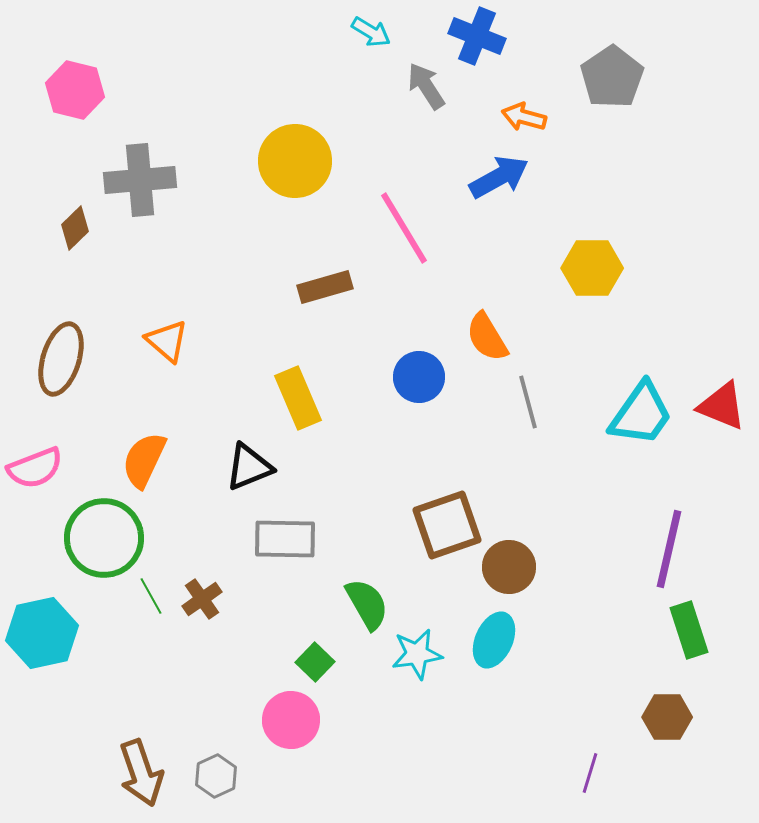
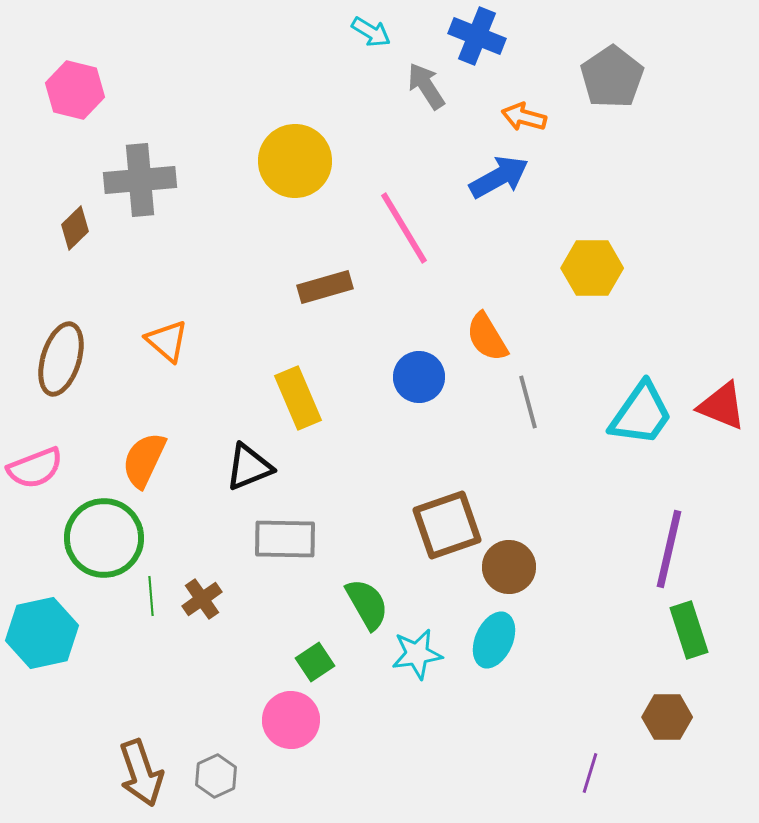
green line at (151, 596): rotated 24 degrees clockwise
green square at (315, 662): rotated 12 degrees clockwise
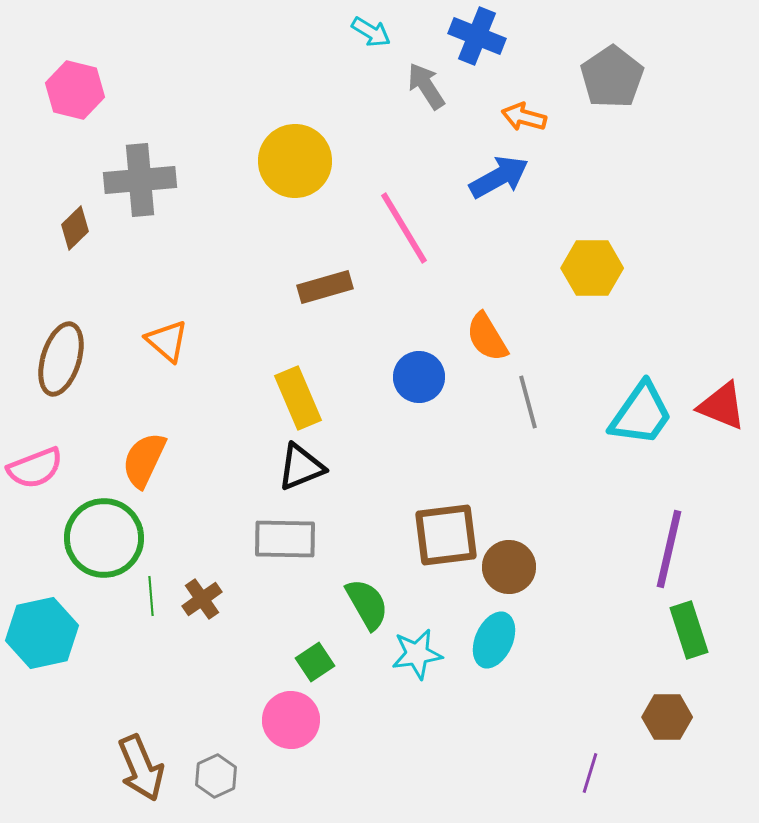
black triangle at (249, 467): moved 52 px right
brown square at (447, 525): moved 1 px left, 10 px down; rotated 12 degrees clockwise
brown arrow at (141, 773): moved 5 px up; rotated 4 degrees counterclockwise
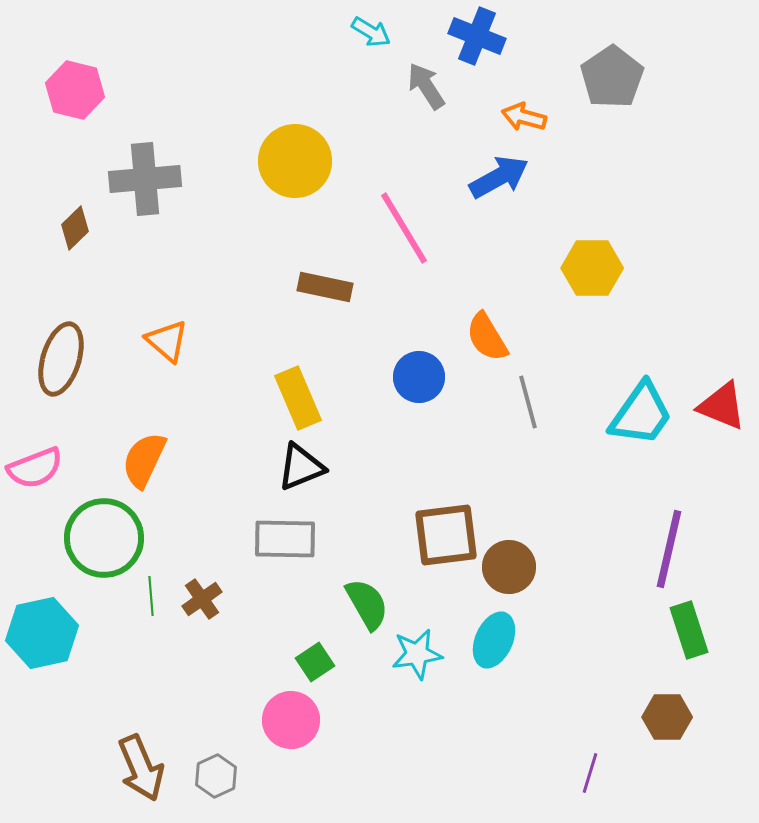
gray cross at (140, 180): moved 5 px right, 1 px up
brown rectangle at (325, 287): rotated 28 degrees clockwise
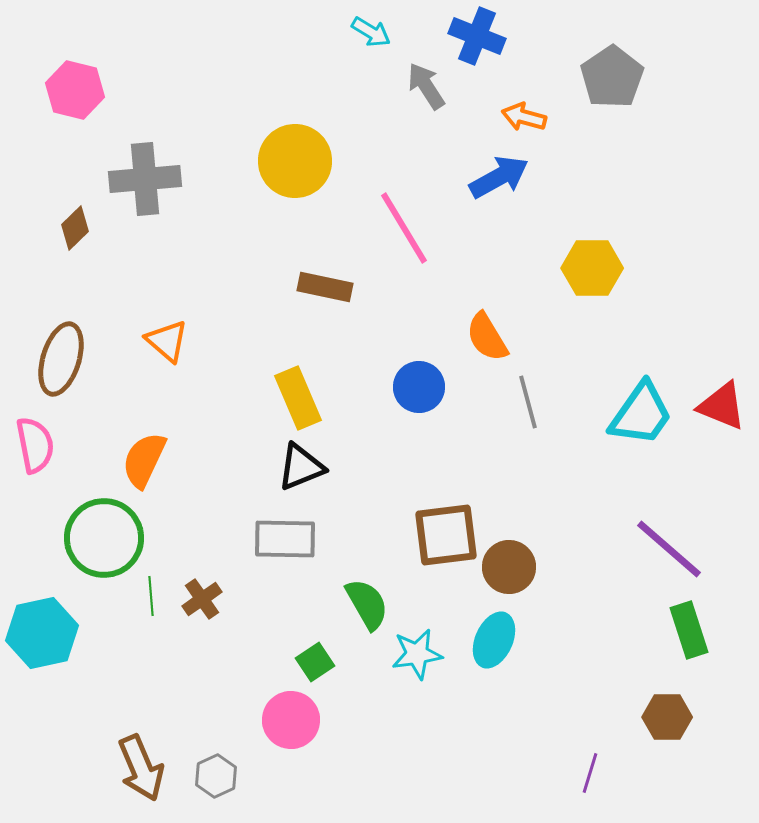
blue circle at (419, 377): moved 10 px down
pink semicircle at (35, 468): moved 23 px up; rotated 80 degrees counterclockwise
purple line at (669, 549): rotated 62 degrees counterclockwise
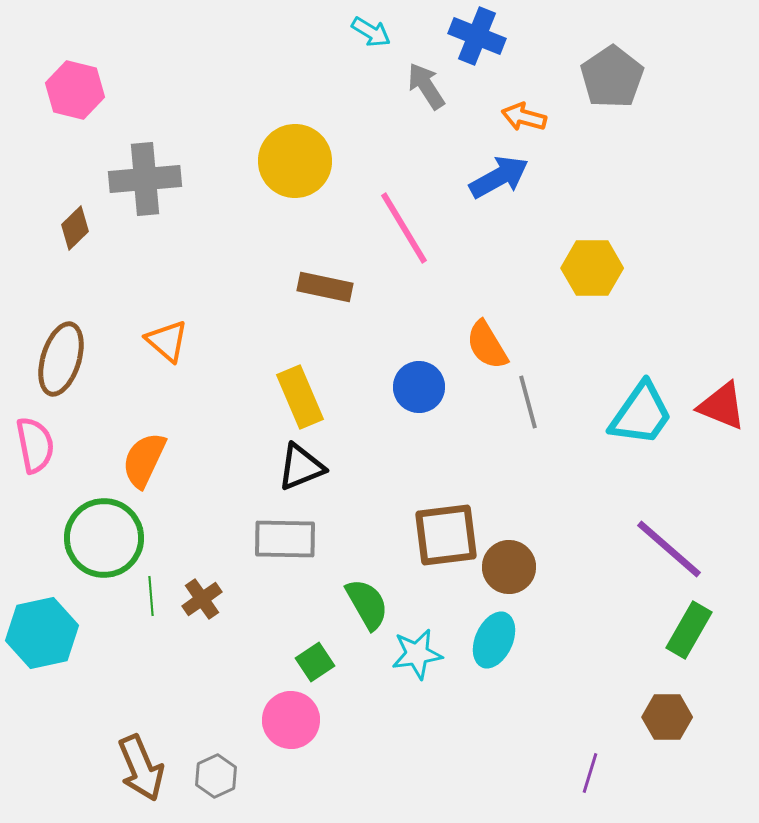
orange semicircle at (487, 337): moved 8 px down
yellow rectangle at (298, 398): moved 2 px right, 1 px up
green rectangle at (689, 630): rotated 48 degrees clockwise
